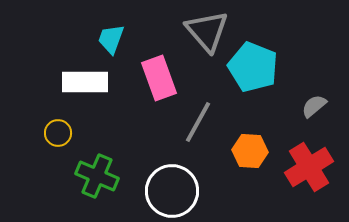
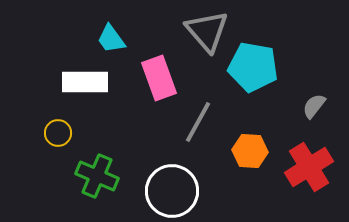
cyan trapezoid: rotated 56 degrees counterclockwise
cyan pentagon: rotated 12 degrees counterclockwise
gray semicircle: rotated 12 degrees counterclockwise
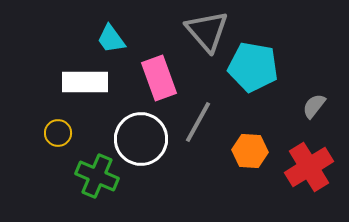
white circle: moved 31 px left, 52 px up
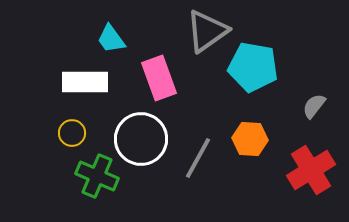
gray triangle: rotated 36 degrees clockwise
gray line: moved 36 px down
yellow circle: moved 14 px right
orange hexagon: moved 12 px up
red cross: moved 2 px right, 3 px down
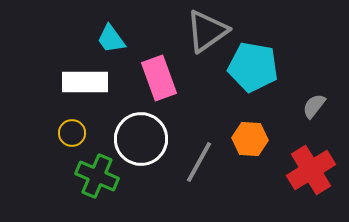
gray line: moved 1 px right, 4 px down
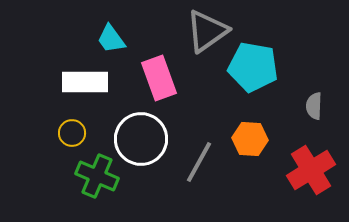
gray semicircle: rotated 36 degrees counterclockwise
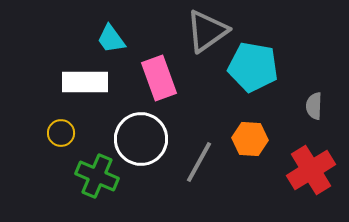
yellow circle: moved 11 px left
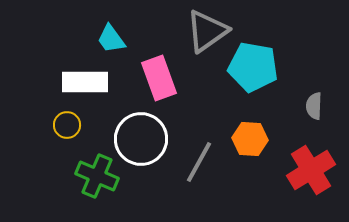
yellow circle: moved 6 px right, 8 px up
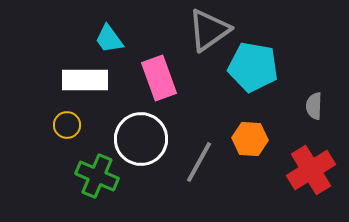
gray triangle: moved 2 px right, 1 px up
cyan trapezoid: moved 2 px left
white rectangle: moved 2 px up
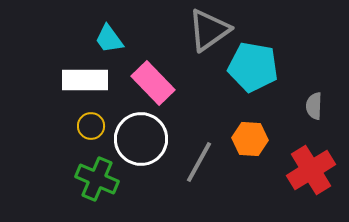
pink rectangle: moved 6 px left, 5 px down; rotated 24 degrees counterclockwise
yellow circle: moved 24 px right, 1 px down
green cross: moved 3 px down
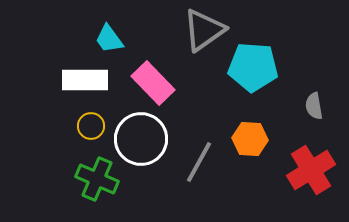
gray triangle: moved 5 px left
cyan pentagon: rotated 6 degrees counterclockwise
gray semicircle: rotated 12 degrees counterclockwise
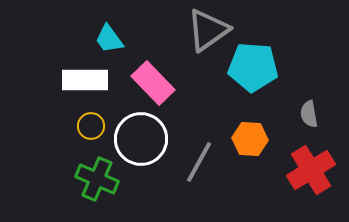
gray triangle: moved 4 px right
gray semicircle: moved 5 px left, 8 px down
